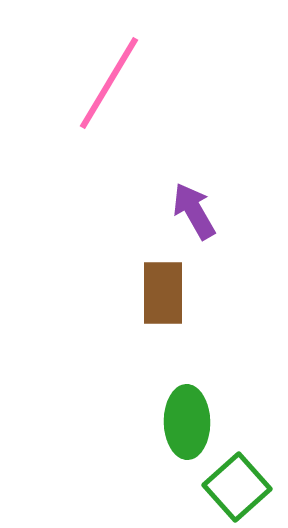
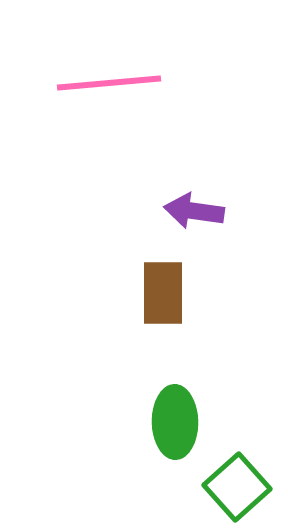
pink line: rotated 54 degrees clockwise
purple arrow: rotated 52 degrees counterclockwise
green ellipse: moved 12 px left
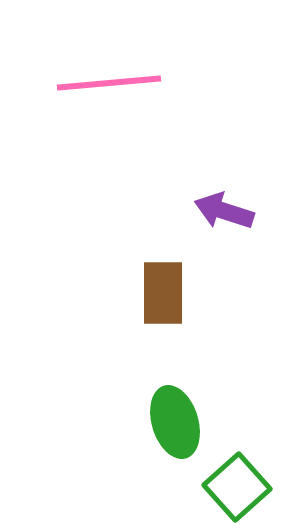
purple arrow: moved 30 px right; rotated 10 degrees clockwise
green ellipse: rotated 16 degrees counterclockwise
